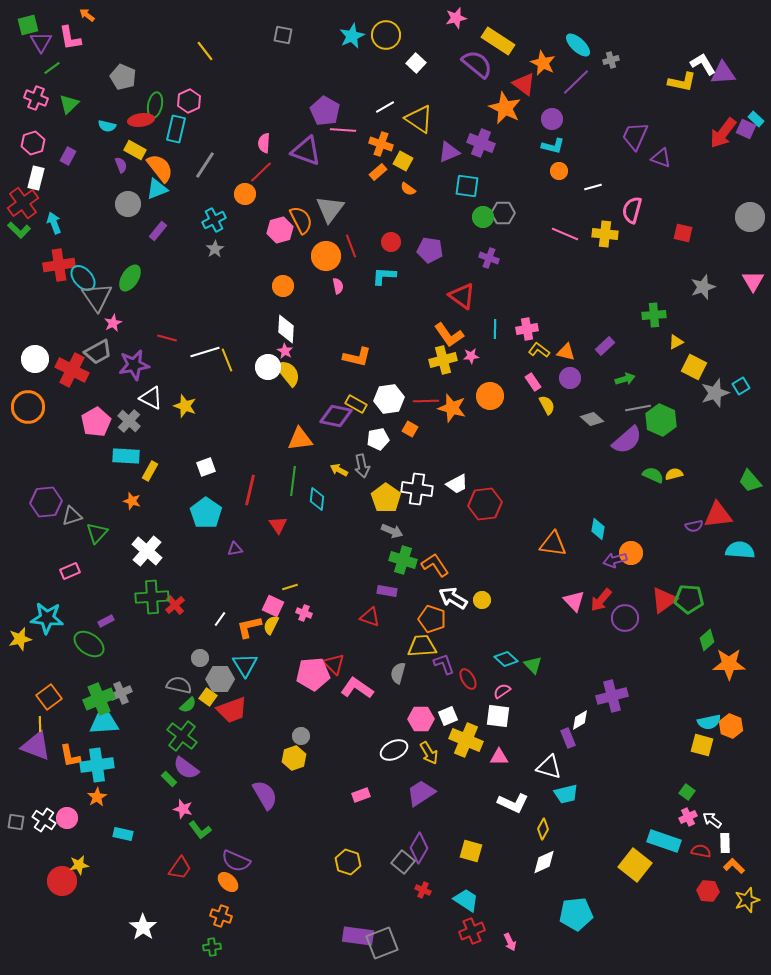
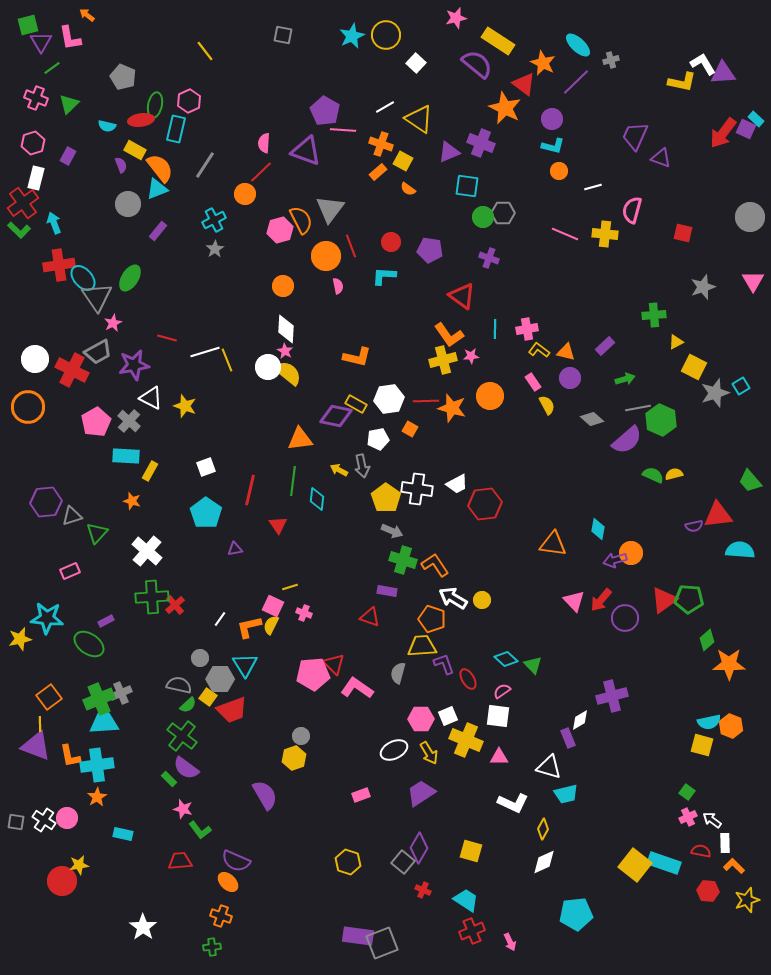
yellow semicircle at (288, 373): rotated 12 degrees counterclockwise
cyan rectangle at (664, 841): moved 22 px down
red trapezoid at (180, 868): moved 7 px up; rotated 130 degrees counterclockwise
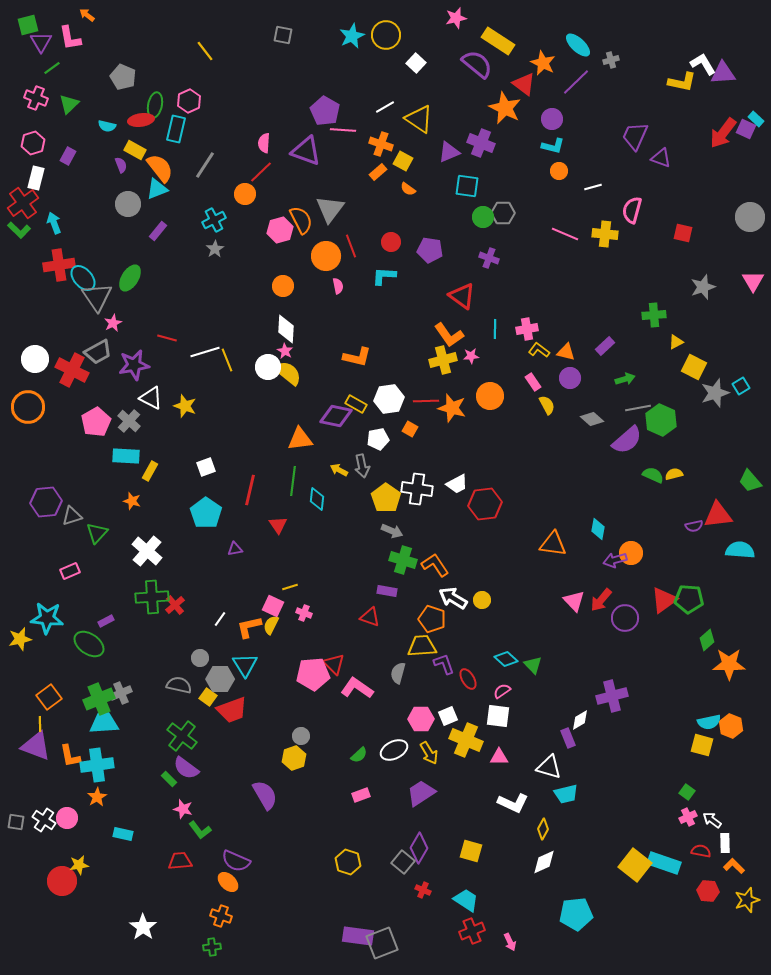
green semicircle at (188, 705): moved 171 px right, 50 px down
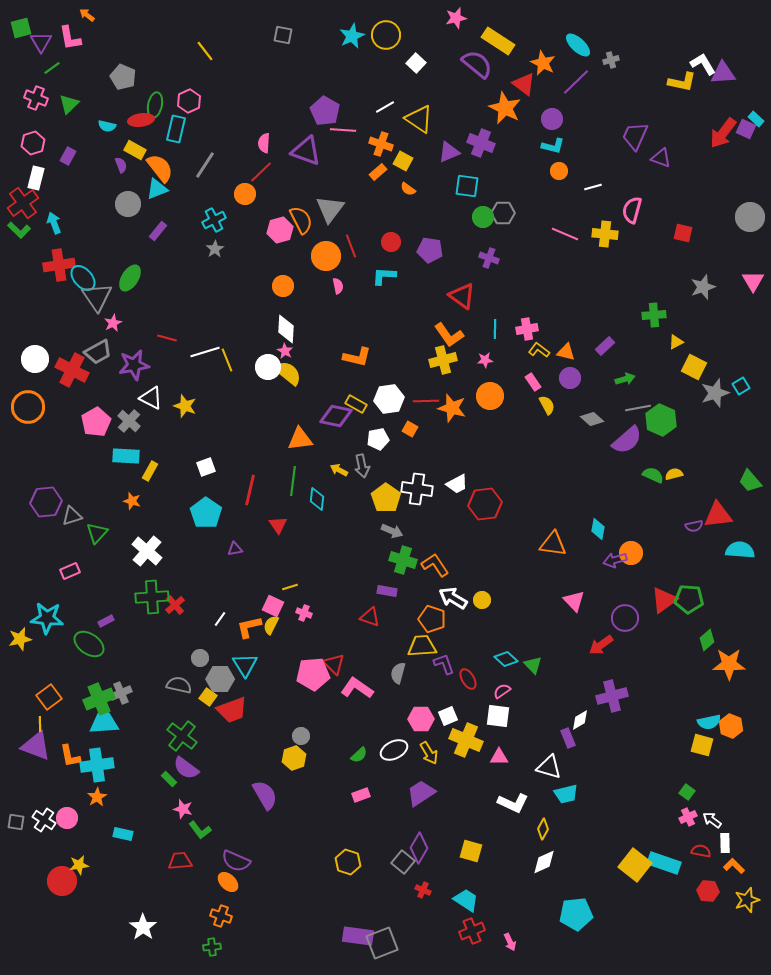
green square at (28, 25): moved 7 px left, 3 px down
pink star at (471, 356): moved 14 px right, 4 px down
red arrow at (601, 600): moved 45 px down; rotated 15 degrees clockwise
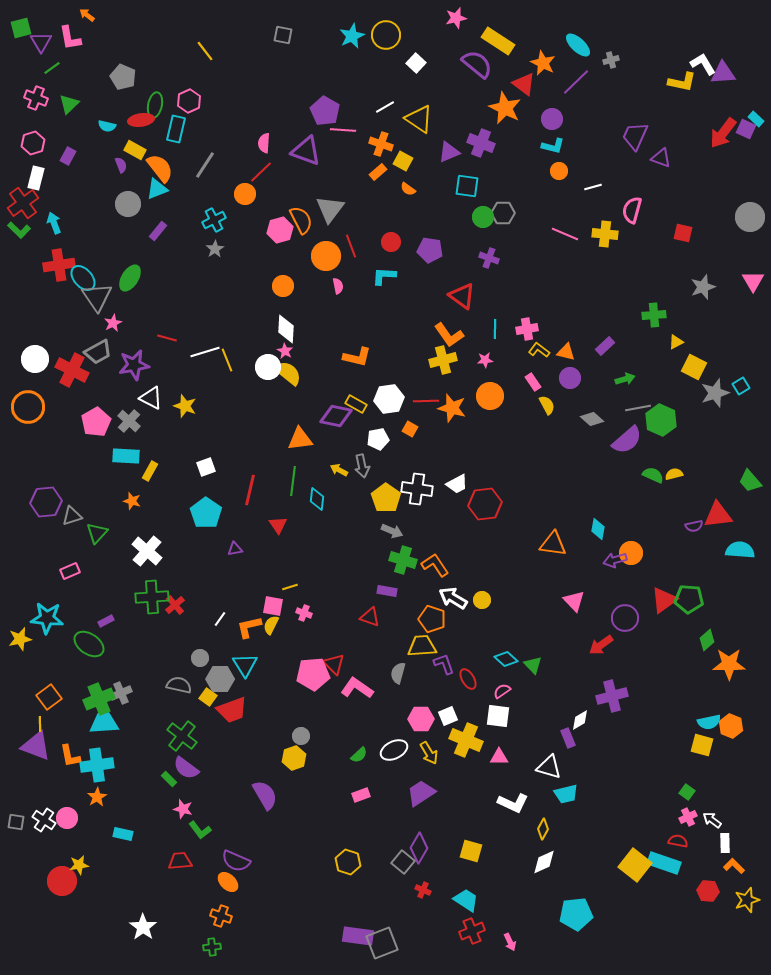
pink square at (273, 606): rotated 15 degrees counterclockwise
red semicircle at (701, 851): moved 23 px left, 10 px up
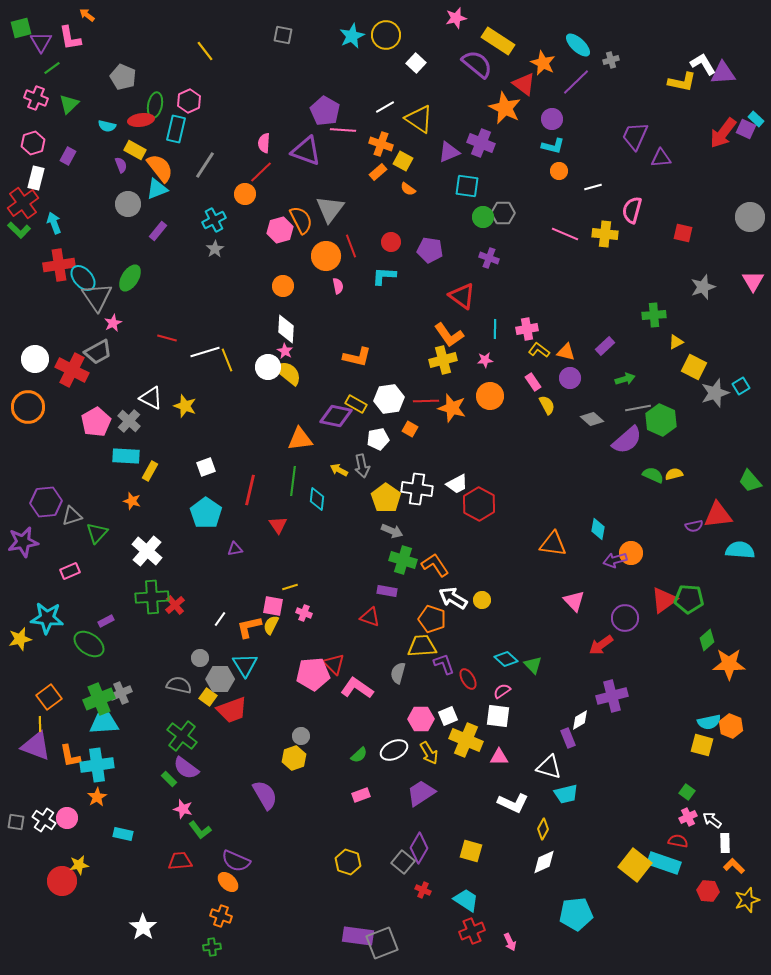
purple triangle at (661, 158): rotated 25 degrees counterclockwise
purple star at (134, 365): moved 111 px left, 177 px down
red hexagon at (485, 504): moved 6 px left; rotated 24 degrees counterclockwise
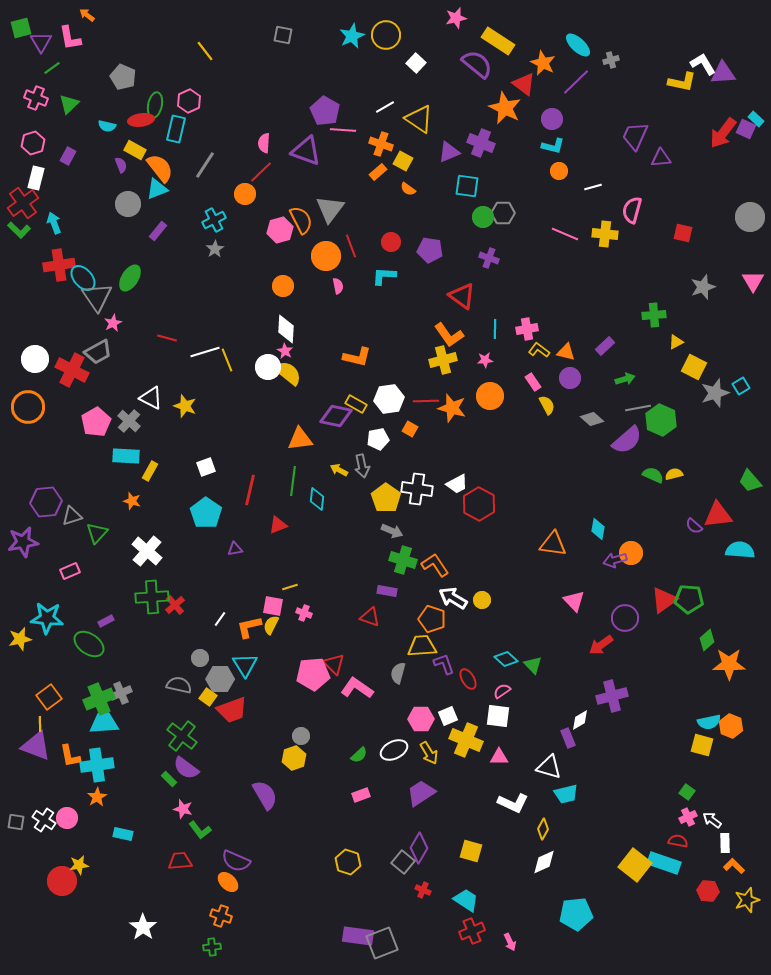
red triangle at (278, 525): rotated 42 degrees clockwise
purple semicircle at (694, 526): rotated 54 degrees clockwise
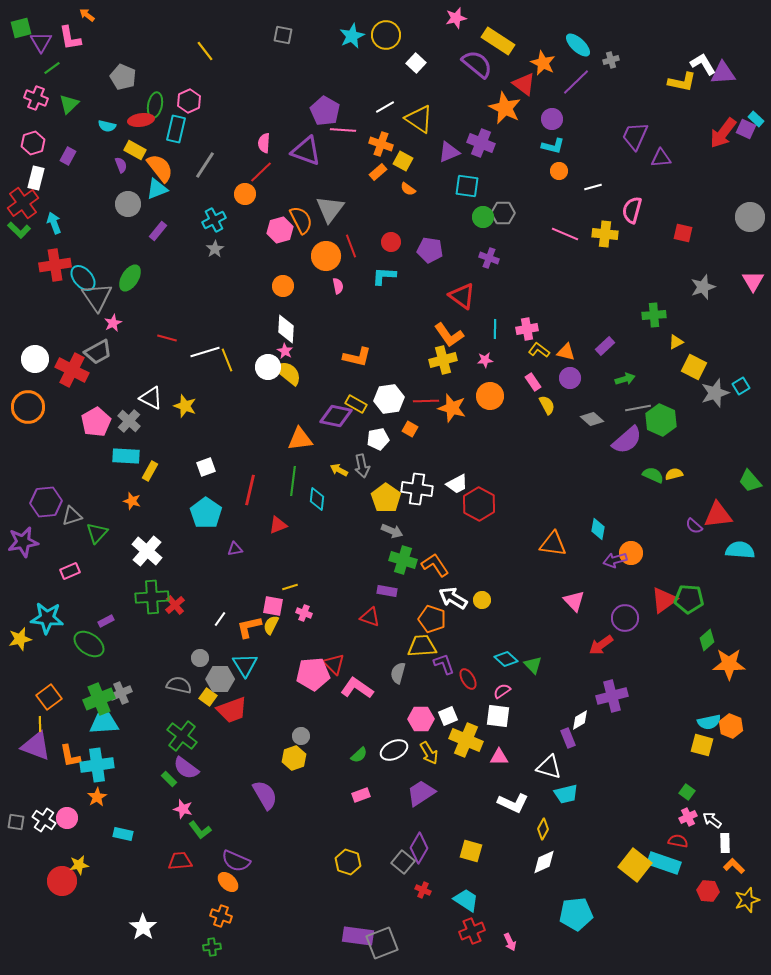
red cross at (59, 265): moved 4 px left
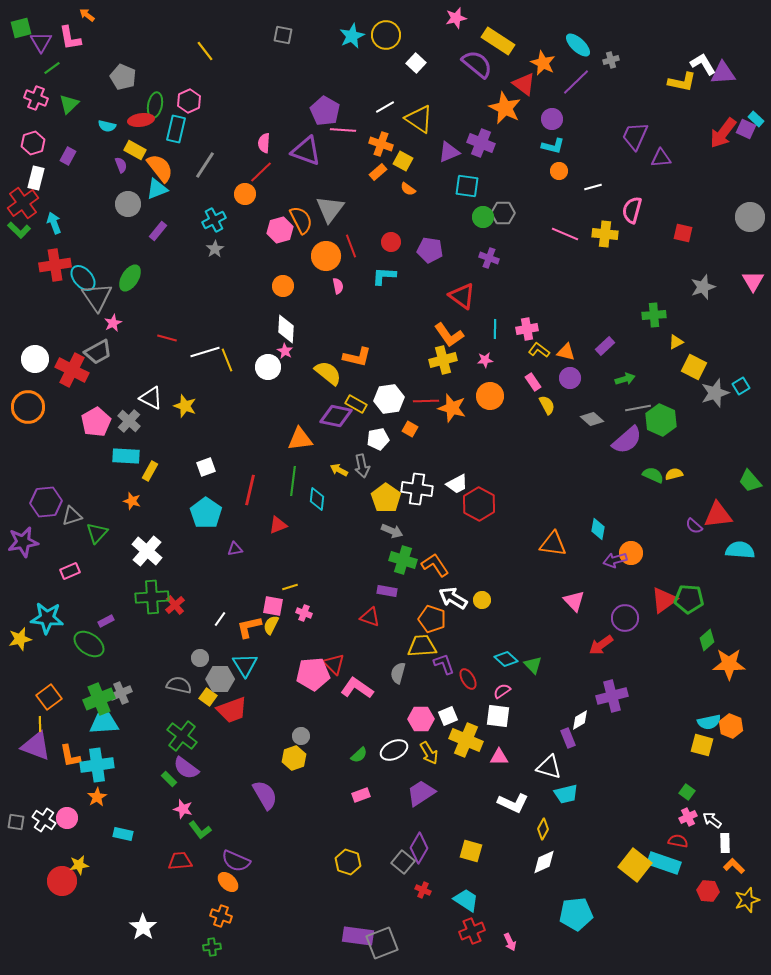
yellow semicircle at (288, 373): moved 40 px right
